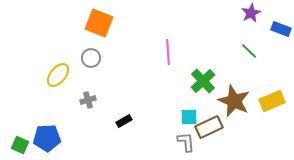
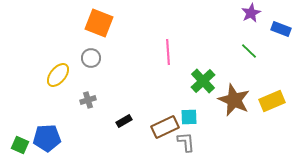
brown star: moved 1 px up
brown rectangle: moved 44 px left
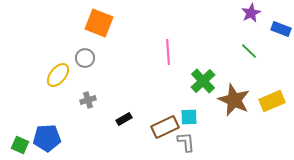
gray circle: moved 6 px left
black rectangle: moved 2 px up
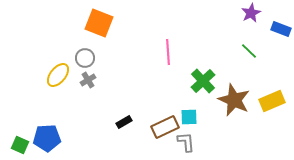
gray cross: moved 20 px up; rotated 14 degrees counterclockwise
black rectangle: moved 3 px down
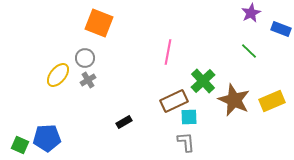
pink line: rotated 15 degrees clockwise
brown rectangle: moved 9 px right, 26 px up
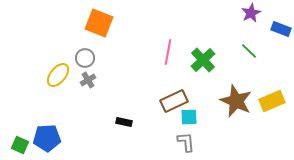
green cross: moved 21 px up
brown star: moved 2 px right, 1 px down
black rectangle: rotated 42 degrees clockwise
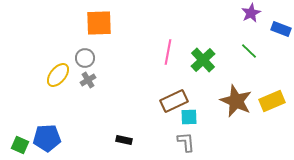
orange square: rotated 24 degrees counterclockwise
black rectangle: moved 18 px down
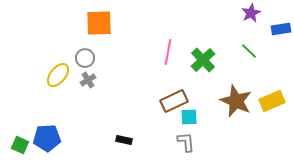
blue rectangle: rotated 30 degrees counterclockwise
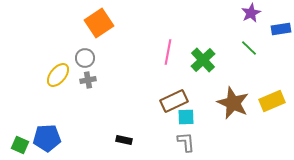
orange square: rotated 32 degrees counterclockwise
green line: moved 3 px up
gray cross: rotated 21 degrees clockwise
brown star: moved 3 px left, 2 px down
cyan square: moved 3 px left
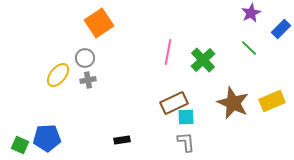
blue rectangle: rotated 36 degrees counterclockwise
brown rectangle: moved 2 px down
black rectangle: moved 2 px left; rotated 21 degrees counterclockwise
